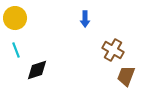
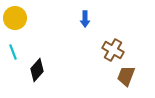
cyan line: moved 3 px left, 2 px down
black diamond: rotated 30 degrees counterclockwise
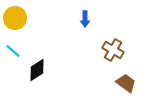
cyan line: moved 1 px up; rotated 28 degrees counterclockwise
black diamond: rotated 15 degrees clockwise
brown trapezoid: moved 7 px down; rotated 105 degrees clockwise
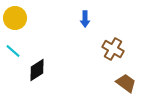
brown cross: moved 1 px up
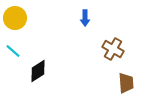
blue arrow: moved 1 px up
black diamond: moved 1 px right, 1 px down
brown trapezoid: rotated 50 degrees clockwise
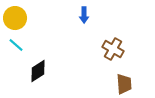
blue arrow: moved 1 px left, 3 px up
cyan line: moved 3 px right, 6 px up
brown trapezoid: moved 2 px left, 1 px down
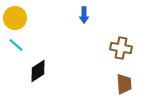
brown cross: moved 8 px right, 1 px up; rotated 20 degrees counterclockwise
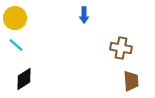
black diamond: moved 14 px left, 8 px down
brown trapezoid: moved 7 px right, 3 px up
